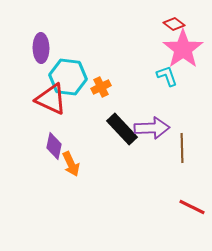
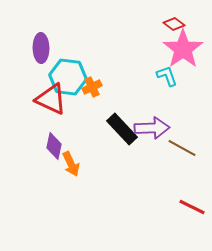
orange cross: moved 9 px left
brown line: rotated 60 degrees counterclockwise
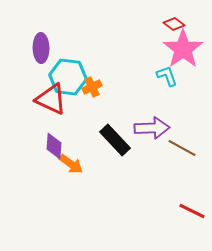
black rectangle: moved 7 px left, 11 px down
purple diamond: rotated 8 degrees counterclockwise
orange arrow: rotated 30 degrees counterclockwise
red line: moved 4 px down
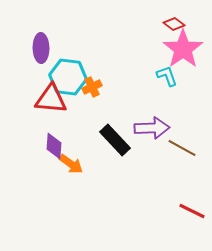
red triangle: rotated 20 degrees counterclockwise
